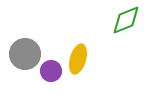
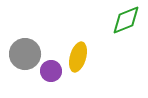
yellow ellipse: moved 2 px up
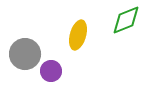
yellow ellipse: moved 22 px up
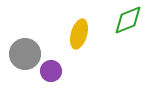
green diamond: moved 2 px right
yellow ellipse: moved 1 px right, 1 px up
